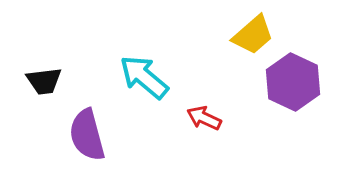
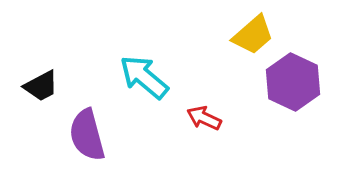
black trapezoid: moved 3 px left, 5 px down; rotated 21 degrees counterclockwise
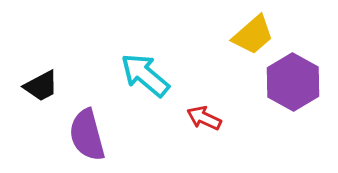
cyan arrow: moved 1 px right, 2 px up
purple hexagon: rotated 4 degrees clockwise
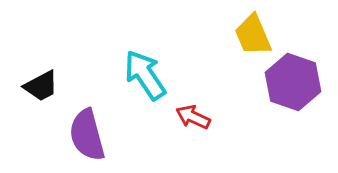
yellow trapezoid: rotated 108 degrees clockwise
cyan arrow: rotated 16 degrees clockwise
purple hexagon: rotated 10 degrees counterclockwise
red arrow: moved 11 px left, 1 px up
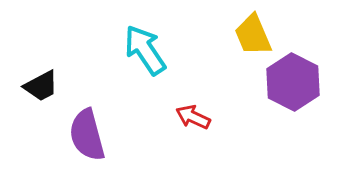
cyan arrow: moved 25 px up
purple hexagon: rotated 8 degrees clockwise
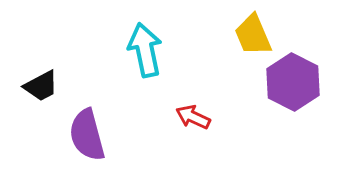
cyan arrow: rotated 22 degrees clockwise
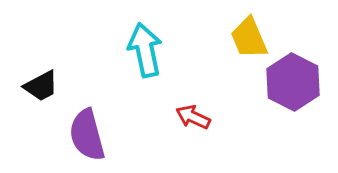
yellow trapezoid: moved 4 px left, 3 px down
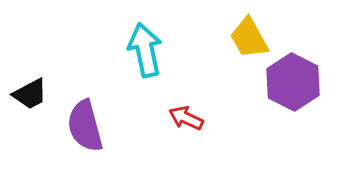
yellow trapezoid: rotated 6 degrees counterclockwise
black trapezoid: moved 11 px left, 8 px down
red arrow: moved 7 px left, 1 px down
purple semicircle: moved 2 px left, 9 px up
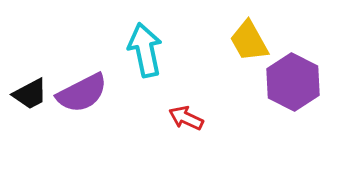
yellow trapezoid: moved 3 px down
purple semicircle: moved 3 px left, 33 px up; rotated 102 degrees counterclockwise
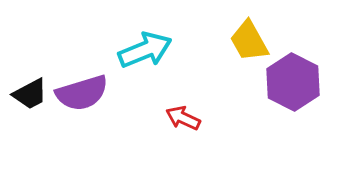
cyan arrow: rotated 80 degrees clockwise
purple semicircle: rotated 10 degrees clockwise
red arrow: moved 3 px left
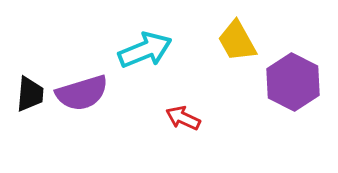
yellow trapezoid: moved 12 px left
black trapezoid: rotated 57 degrees counterclockwise
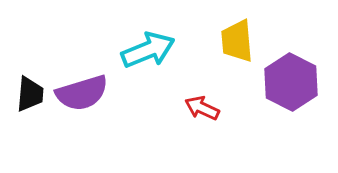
yellow trapezoid: rotated 24 degrees clockwise
cyan arrow: moved 3 px right
purple hexagon: moved 2 px left
red arrow: moved 19 px right, 10 px up
